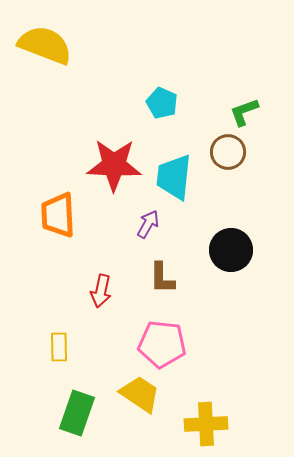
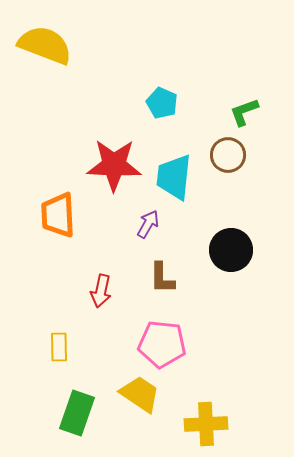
brown circle: moved 3 px down
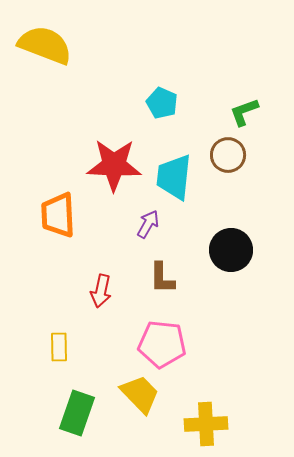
yellow trapezoid: rotated 12 degrees clockwise
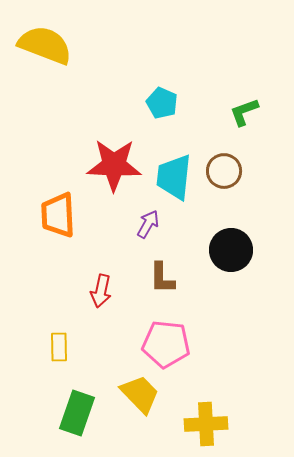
brown circle: moved 4 px left, 16 px down
pink pentagon: moved 4 px right
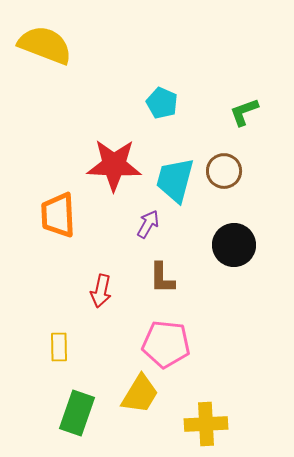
cyan trapezoid: moved 1 px right, 3 px down; rotated 9 degrees clockwise
black circle: moved 3 px right, 5 px up
yellow trapezoid: rotated 75 degrees clockwise
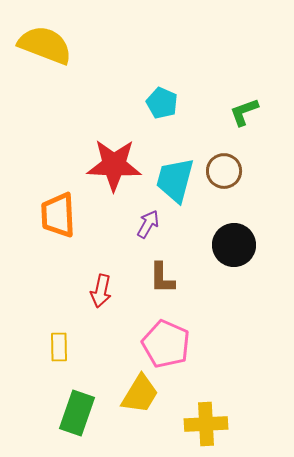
pink pentagon: rotated 18 degrees clockwise
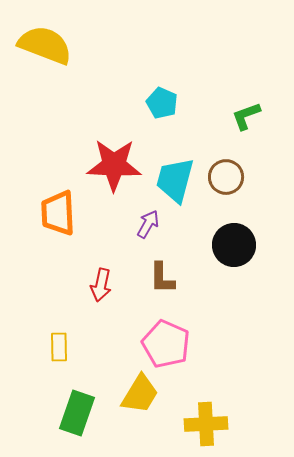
green L-shape: moved 2 px right, 4 px down
brown circle: moved 2 px right, 6 px down
orange trapezoid: moved 2 px up
red arrow: moved 6 px up
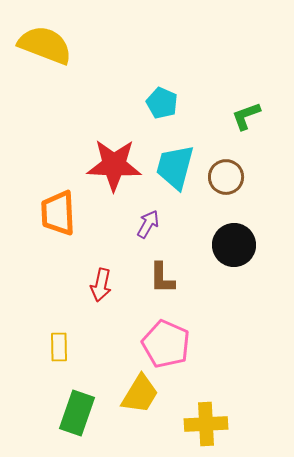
cyan trapezoid: moved 13 px up
